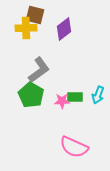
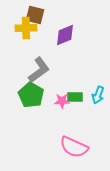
purple diamond: moved 1 px right, 6 px down; rotated 15 degrees clockwise
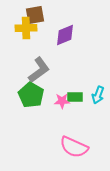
brown square: rotated 24 degrees counterclockwise
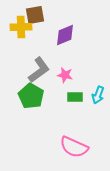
yellow cross: moved 5 px left, 1 px up
green pentagon: moved 1 px down
pink star: moved 3 px right, 26 px up; rotated 14 degrees clockwise
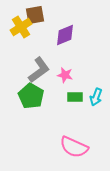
yellow cross: rotated 30 degrees counterclockwise
cyan arrow: moved 2 px left, 2 px down
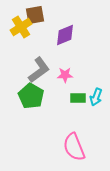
pink star: rotated 14 degrees counterclockwise
green rectangle: moved 3 px right, 1 px down
pink semicircle: rotated 44 degrees clockwise
